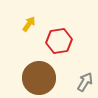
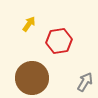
brown circle: moved 7 px left
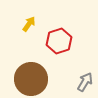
red hexagon: rotated 10 degrees counterclockwise
brown circle: moved 1 px left, 1 px down
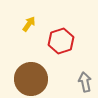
red hexagon: moved 2 px right
gray arrow: rotated 42 degrees counterclockwise
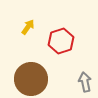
yellow arrow: moved 1 px left, 3 px down
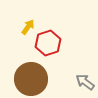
red hexagon: moved 13 px left, 2 px down
gray arrow: rotated 42 degrees counterclockwise
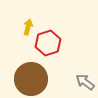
yellow arrow: rotated 21 degrees counterclockwise
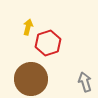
gray arrow: rotated 36 degrees clockwise
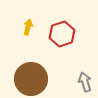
red hexagon: moved 14 px right, 9 px up
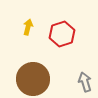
brown circle: moved 2 px right
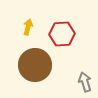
red hexagon: rotated 15 degrees clockwise
brown circle: moved 2 px right, 14 px up
